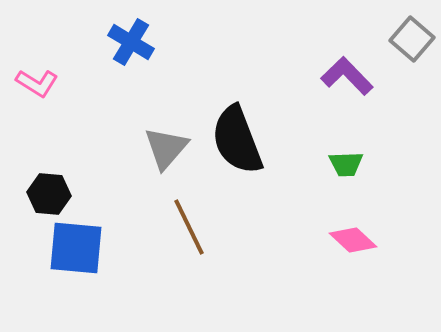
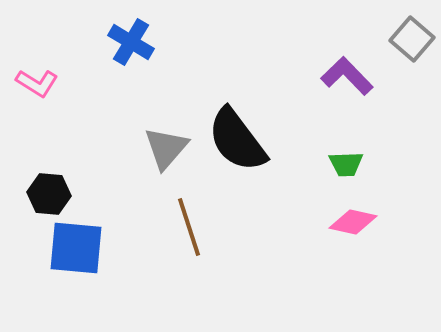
black semicircle: rotated 16 degrees counterclockwise
brown line: rotated 8 degrees clockwise
pink diamond: moved 18 px up; rotated 30 degrees counterclockwise
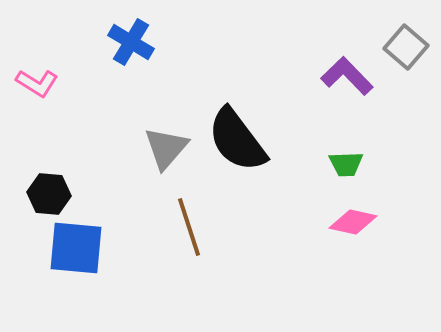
gray square: moved 6 px left, 8 px down
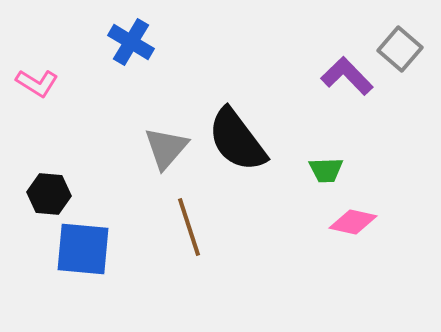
gray square: moved 6 px left, 2 px down
green trapezoid: moved 20 px left, 6 px down
blue square: moved 7 px right, 1 px down
